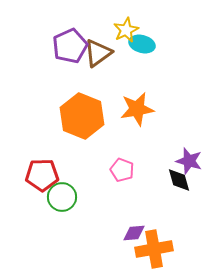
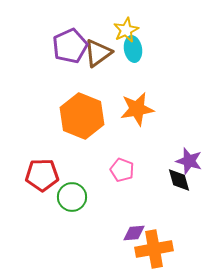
cyan ellipse: moved 9 px left, 5 px down; rotated 65 degrees clockwise
green circle: moved 10 px right
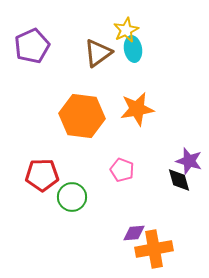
purple pentagon: moved 38 px left
orange hexagon: rotated 15 degrees counterclockwise
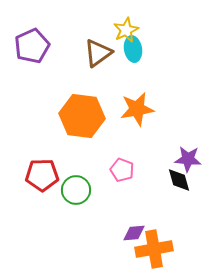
purple star: moved 1 px left, 2 px up; rotated 12 degrees counterclockwise
green circle: moved 4 px right, 7 px up
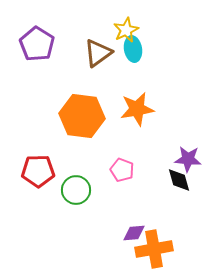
purple pentagon: moved 5 px right, 2 px up; rotated 16 degrees counterclockwise
red pentagon: moved 4 px left, 4 px up
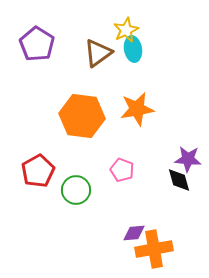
red pentagon: rotated 28 degrees counterclockwise
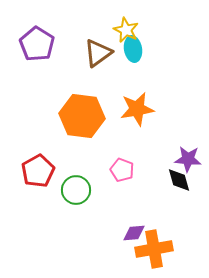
yellow star: rotated 20 degrees counterclockwise
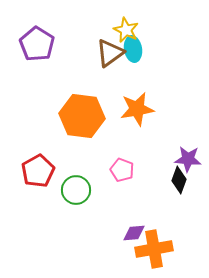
brown triangle: moved 12 px right
black diamond: rotated 36 degrees clockwise
